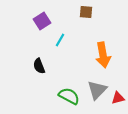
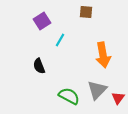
red triangle: rotated 40 degrees counterclockwise
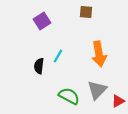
cyan line: moved 2 px left, 16 px down
orange arrow: moved 4 px left, 1 px up
black semicircle: rotated 28 degrees clockwise
red triangle: moved 3 px down; rotated 24 degrees clockwise
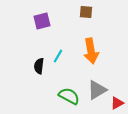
purple square: rotated 18 degrees clockwise
orange arrow: moved 8 px left, 3 px up
gray triangle: rotated 15 degrees clockwise
red triangle: moved 1 px left, 2 px down
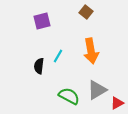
brown square: rotated 32 degrees clockwise
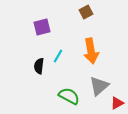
brown square: rotated 24 degrees clockwise
purple square: moved 6 px down
gray triangle: moved 2 px right, 4 px up; rotated 10 degrees counterclockwise
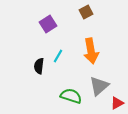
purple square: moved 6 px right, 3 px up; rotated 18 degrees counterclockwise
green semicircle: moved 2 px right; rotated 10 degrees counterclockwise
